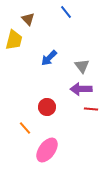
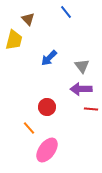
orange line: moved 4 px right
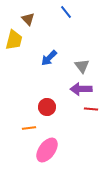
orange line: rotated 56 degrees counterclockwise
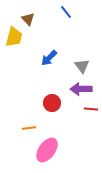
yellow trapezoid: moved 3 px up
red circle: moved 5 px right, 4 px up
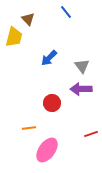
red line: moved 25 px down; rotated 24 degrees counterclockwise
